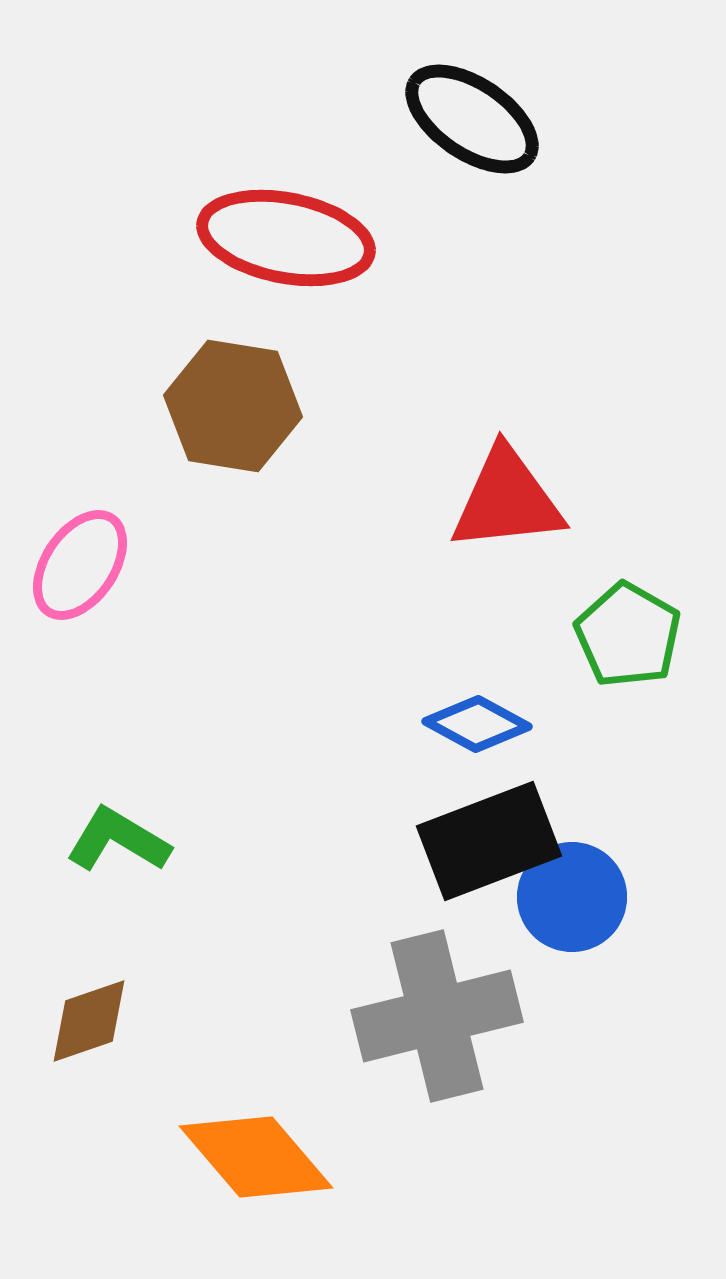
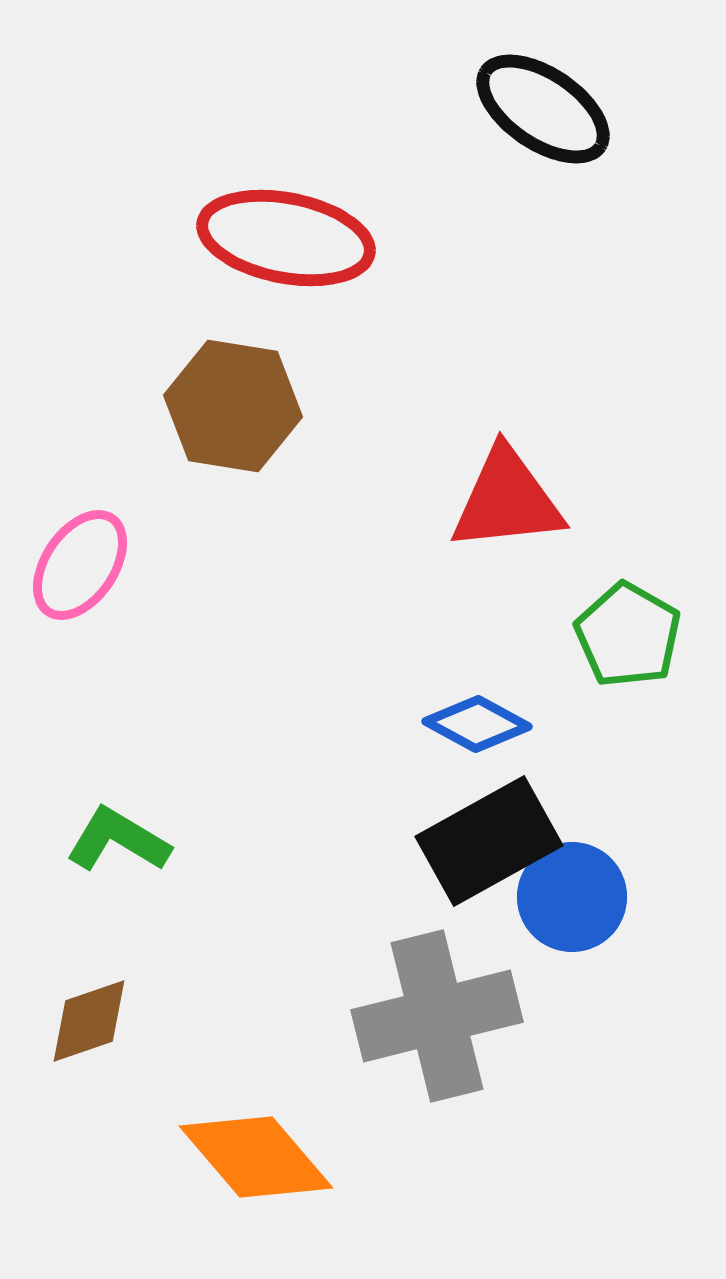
black ellipse: moved 71 px right, 10 px up
black rectangle: rotated 8 degrees counterclockwise
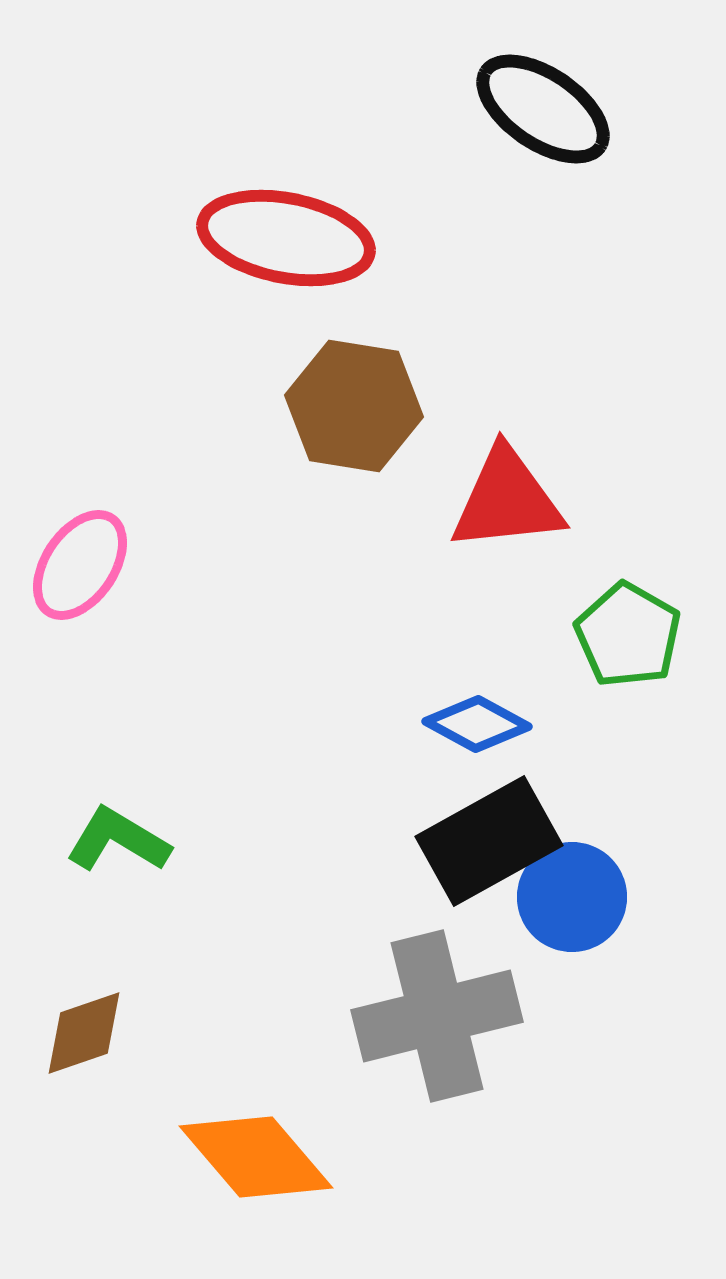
brown hexagon: moved 121 px right
brown diamond: moved 5 px left, 12 px down
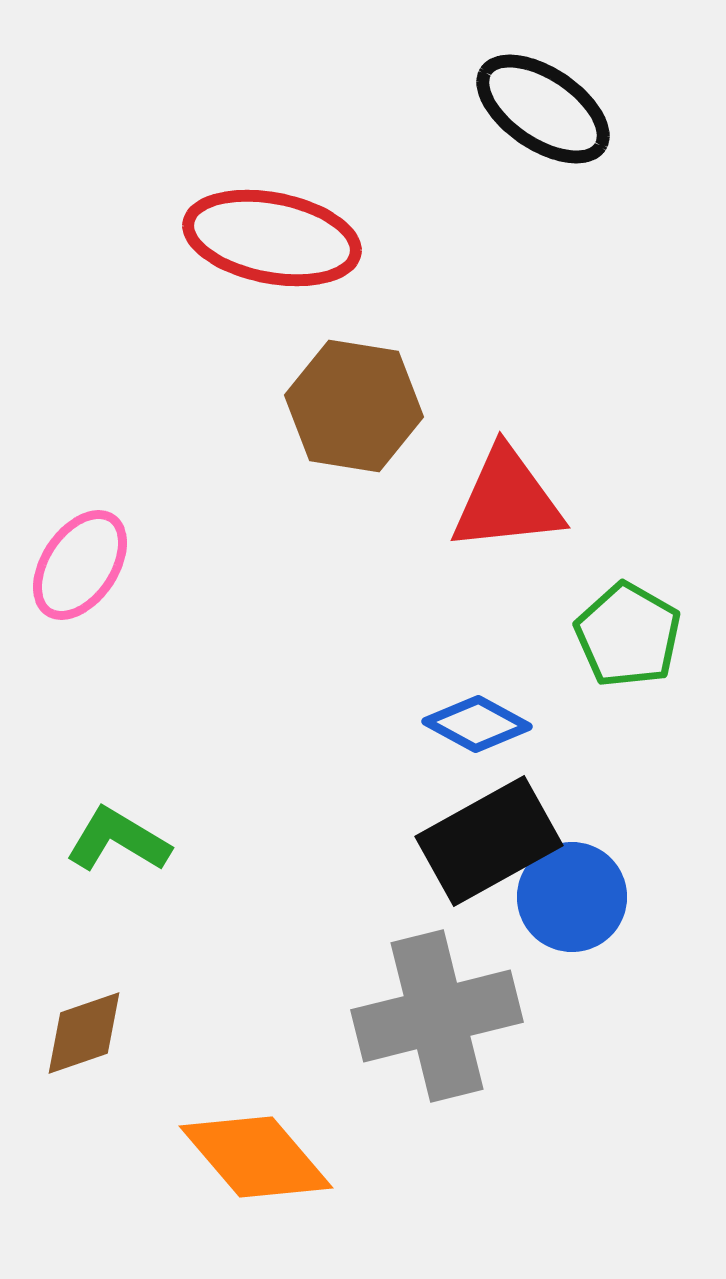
red ellipse: moved 14 px left
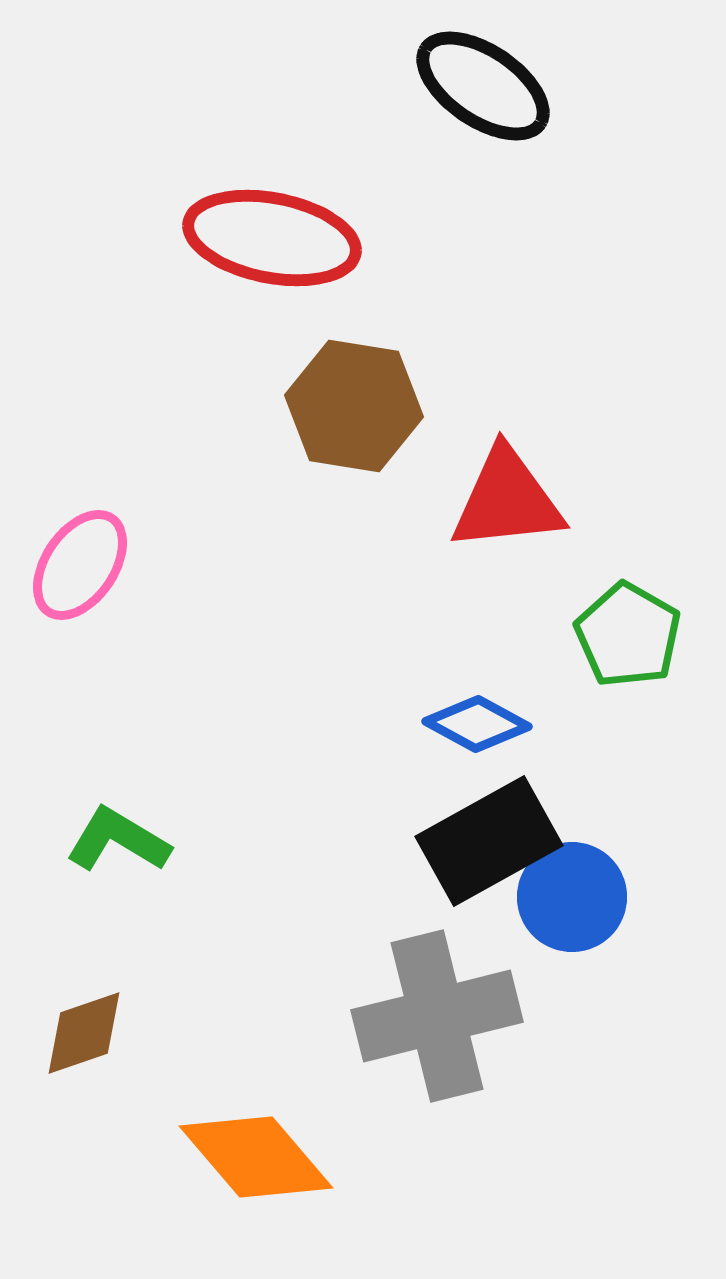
black ellipse: moved 60 px left, 23 px up
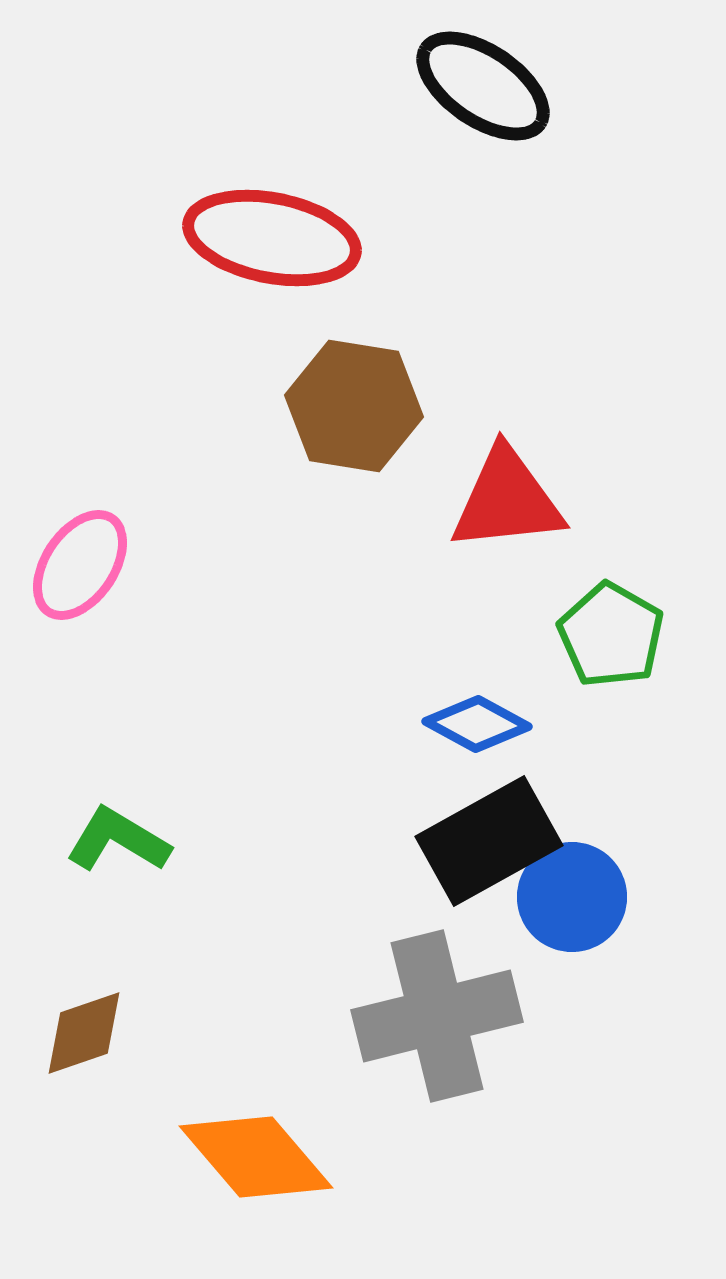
green pentagon: moved 17 px left
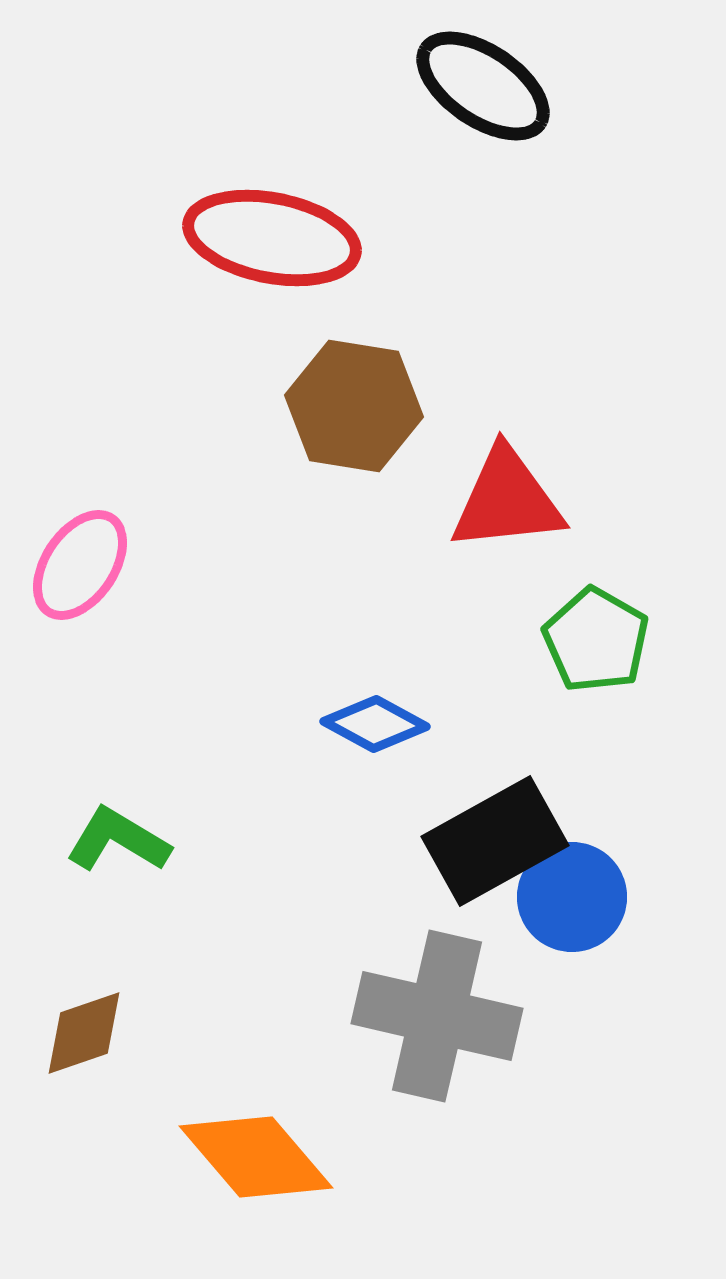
green pentagon: moved 15 px left, 5 px down
blue diamond: moved 102 px left
black rectangle: moved 6 px right
gray cross: rotated 27 degrees clockwise
